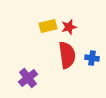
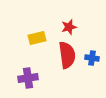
yellow rectangle: moved 11 px left, 12 px down
purple cross: rotated 30 degrees clockwise
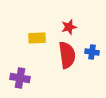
yellow rectangle: rotated 12 degrees clockwise
blue cross: moved 6 px up
purple cross: moved 8 px left; rotated 18 degrees clockwise
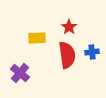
red star: rotated 21 degrees counterclockwise
blue cross: rotated 16 degrees counterclockwise
purple cross: moved 5 px up; rotated 30 degrees clockwise
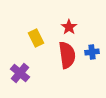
yellow rectangle: moved 1 px left; rotated 66 degrees clockwise
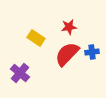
red star: rotated 28 degrees clockwise
yellow rectangle: rotated 30 degrees counterclockwise
red semicircle: moved 1 px up; rotated 128 degrees counterclockwise
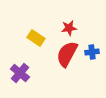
red star: moved 1 px down
red semicircle: rotated 16 degrees counterclockwise
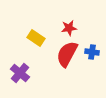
blue cross: rotated 16 degrees clockwise
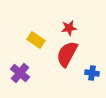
yellow rectangle: moved 2 px down
blue cross: moved 21 px down
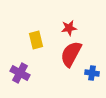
yellow rectangle: rotated 42 degrees clockwise
red semicircle: moved 4 px right
purple cross: rotated 12 degrees counterclockwise
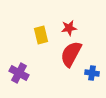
yellow rectangle: moved 5 px right, 5 px up
purple cross: moved 1 px left
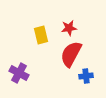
blue cross: moved 6 px left, 3 px down; rotated 16 degrees counterclockwise
